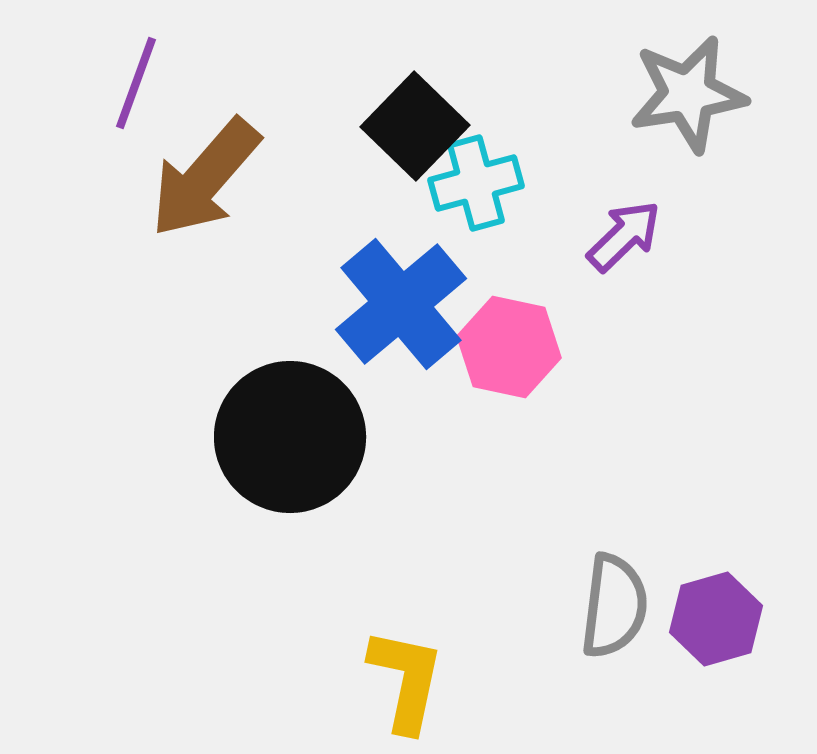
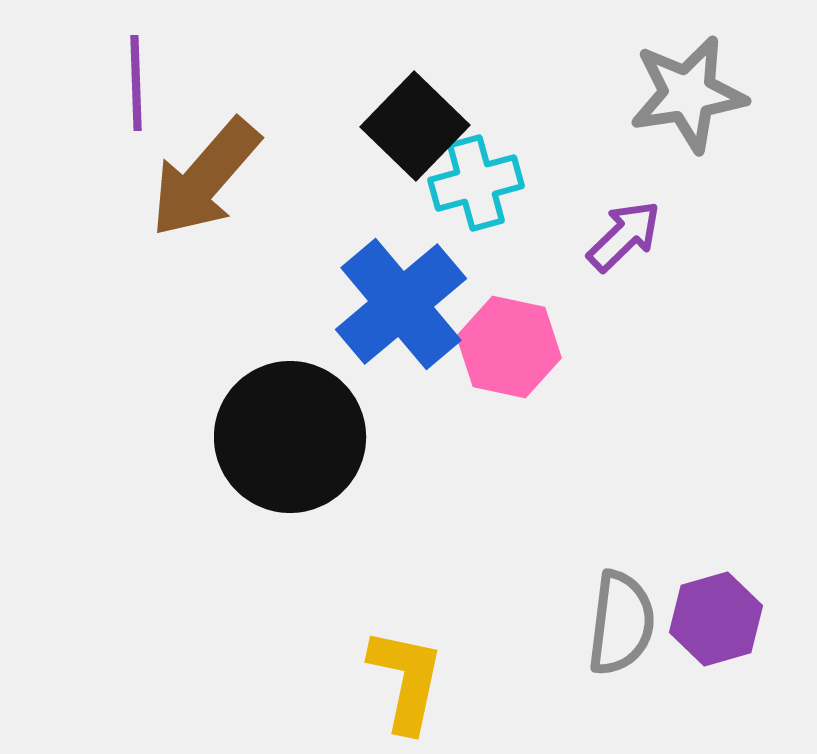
purple line: rotated 22 degrees counterclockwise
gray semicircle: moved 7 px right, 17 px down
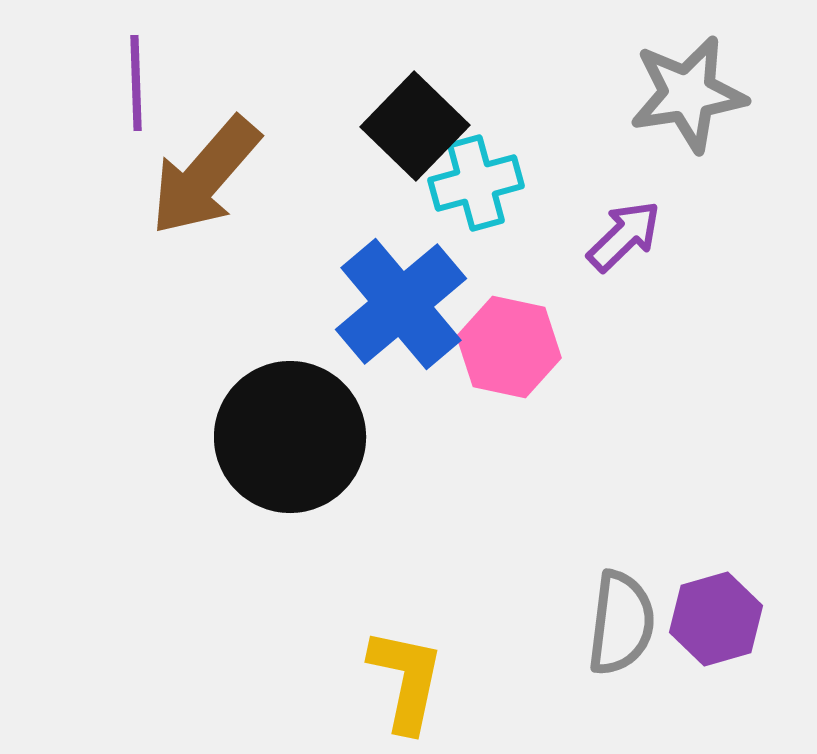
brown arrow: moved 2 px up
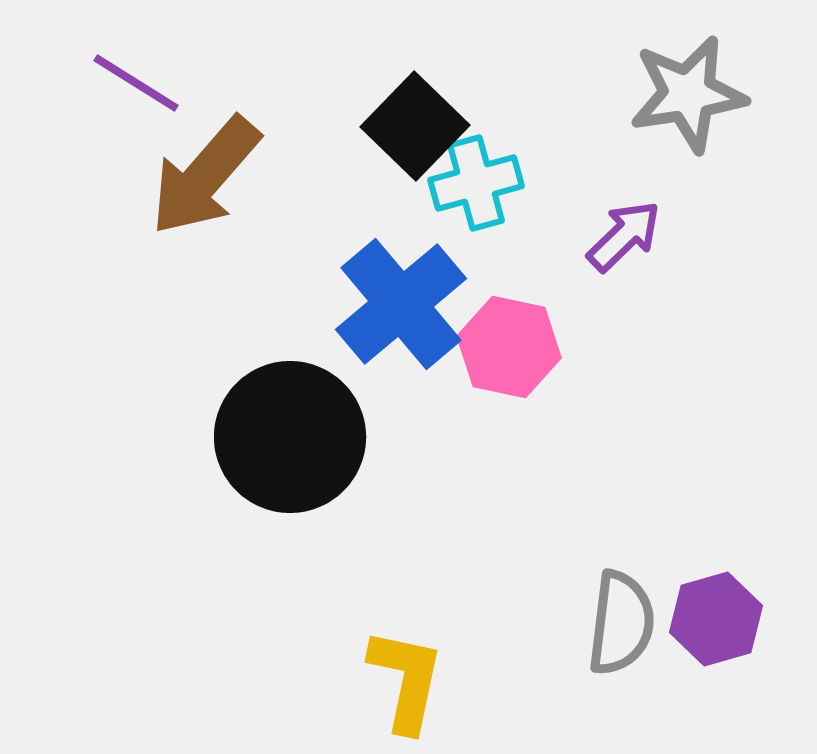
purple line: rotated 56 degrees counterclockwise
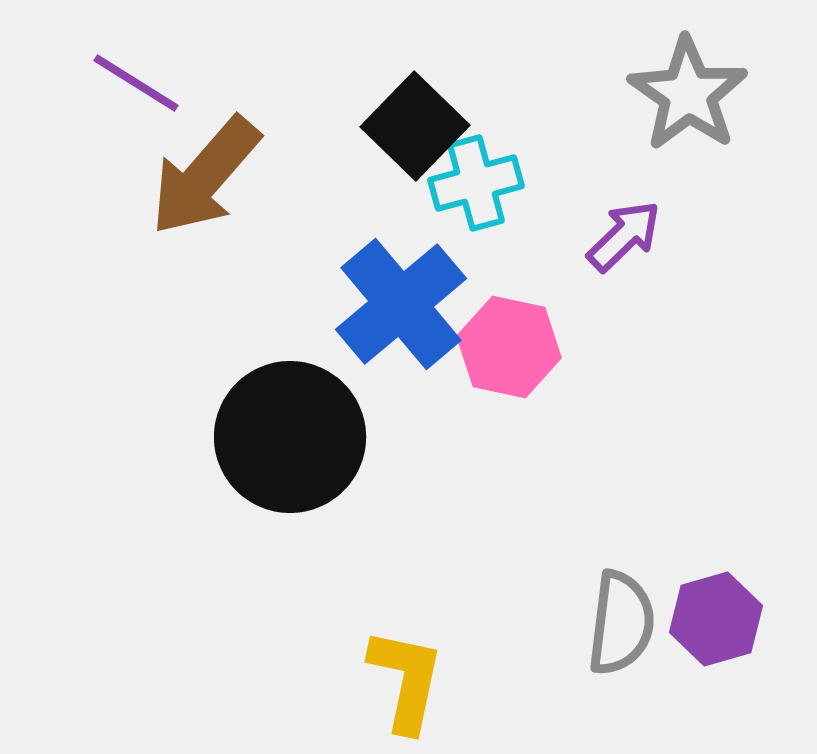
gray star: rotated 28 degrees counterclockwise
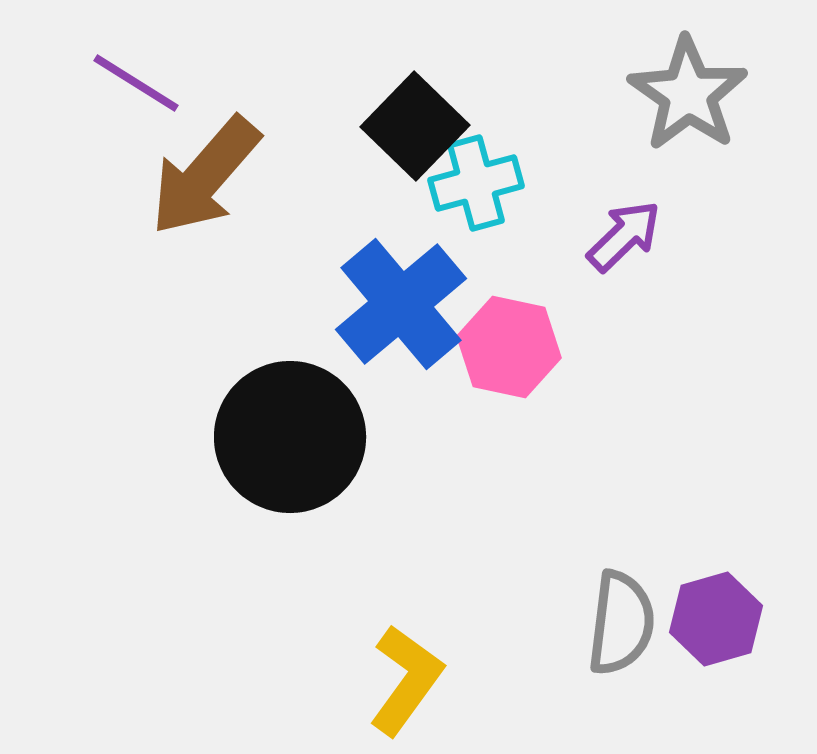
yellow L-shape: rotated 24 degrees clockwise
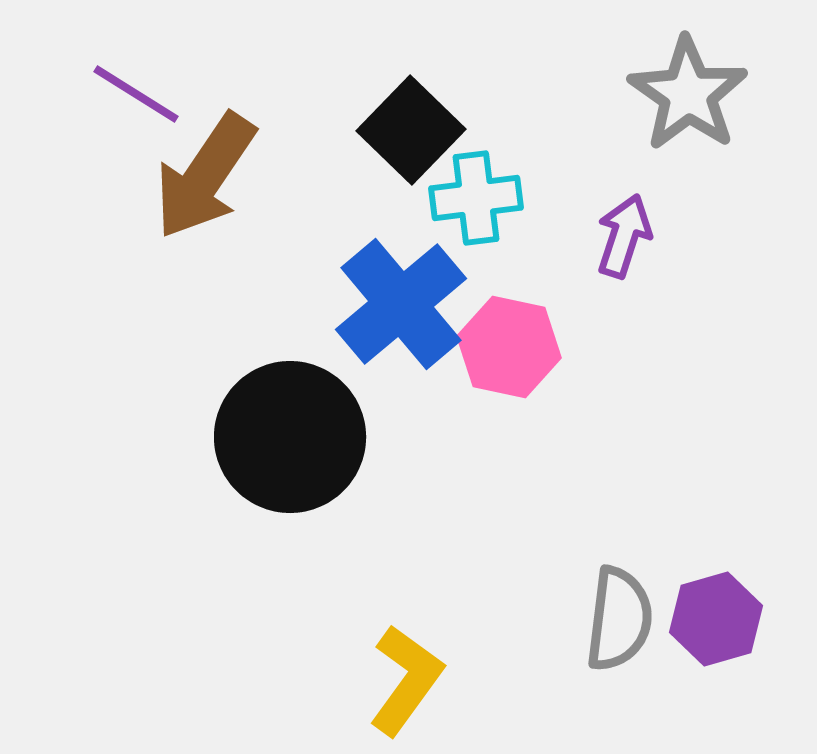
purple line: moved 11 px down
black square: moved 4 px left, 4 px down
brown arrow: rotated 7 degrees counterclockwise
cyan cross: moved 15 px down; rotated 8 degrees clockwise
purple arrow: rotated 28 degrees counterclockwise
gray semicircle: moved 2 px left, 4 px up
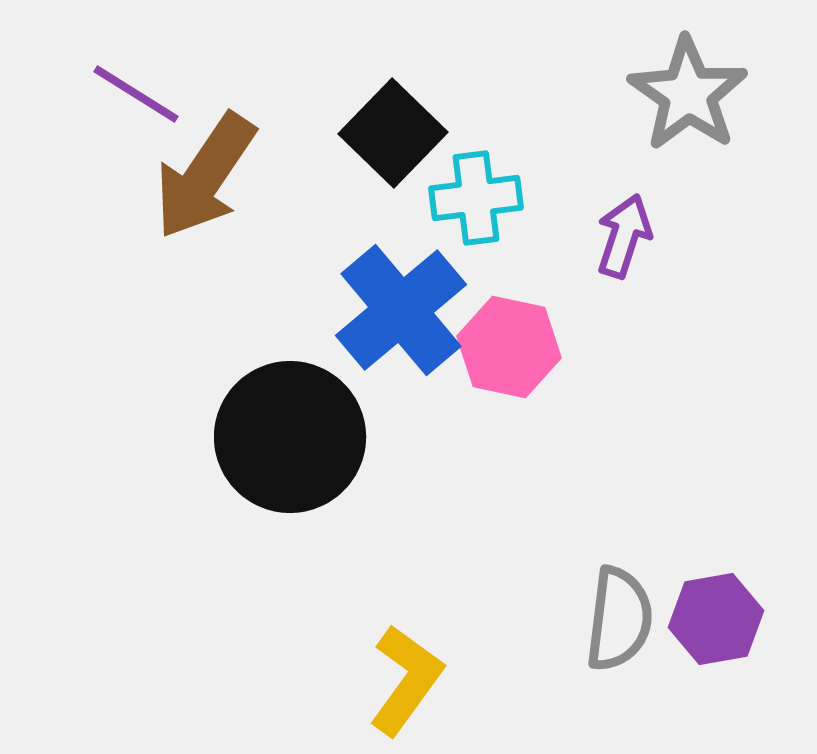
black square: moved 18 px left, 3 px down
blue cross: moved 6 px down
purple hexagon: rotated 6 degrees clockwise
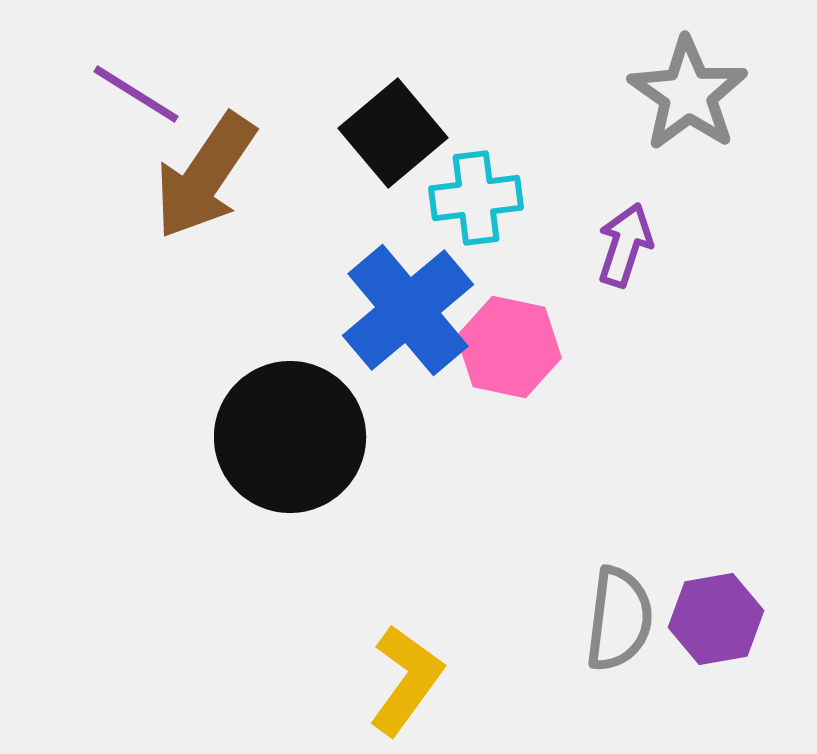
black square: rotated 6 degrees clockwise
purple arrow: moved 1 px right, 9 px down
blue cross: moved 7 px right
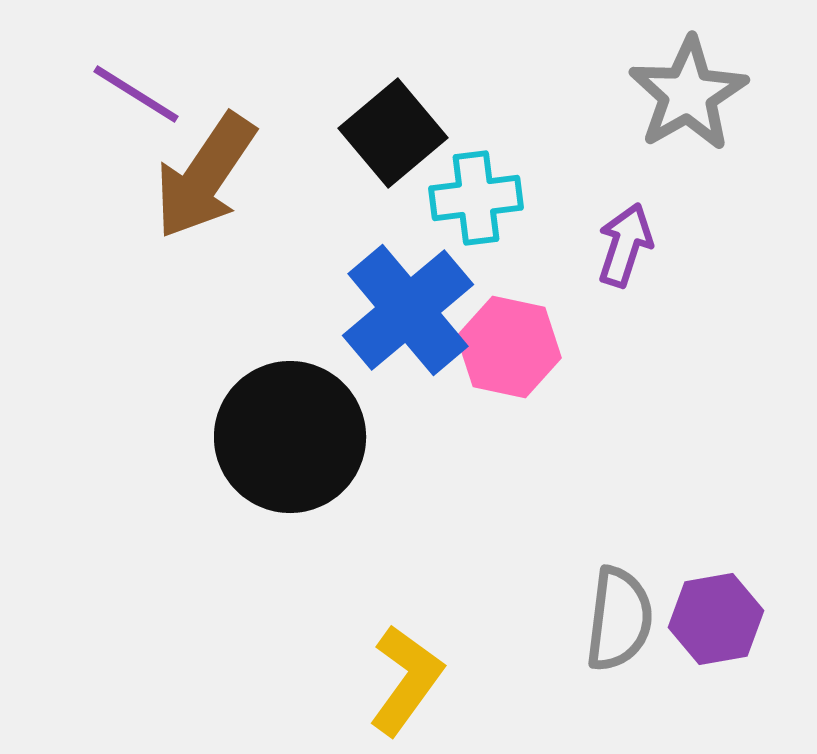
gray star: rotated 7 degrees clockwise
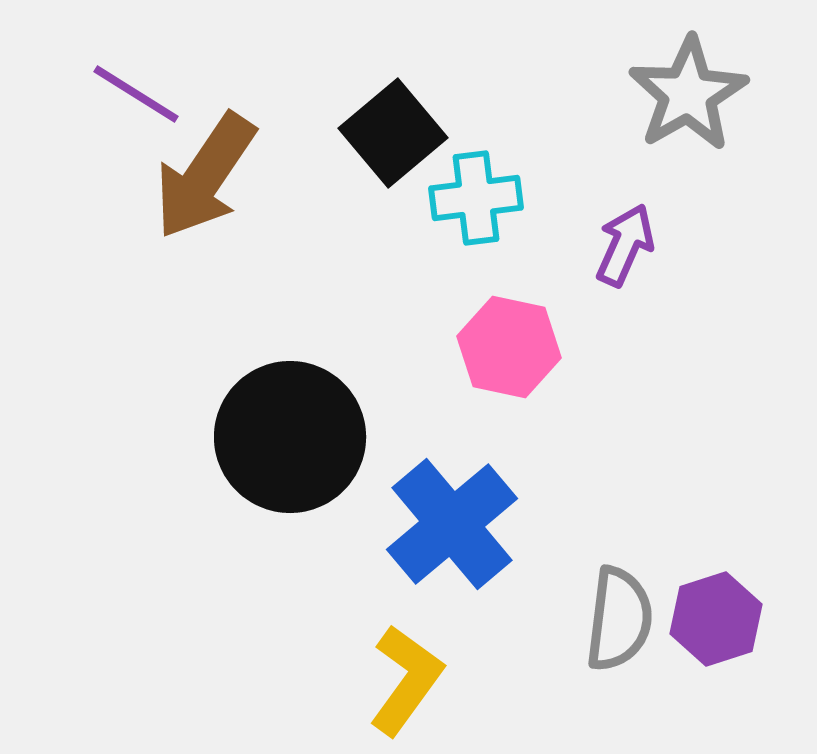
purple arrow: rotated 6 degrees clockwise
blue cross: moved 44 px right, 214 px down
purple hexagon: rotated 8 degrees counterclockwise
